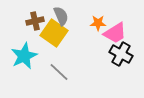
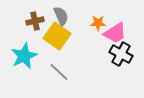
yellow square: moved 3 px right, 3 px down
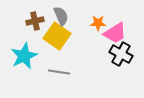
gray line: rotated 35 degrees counterclockwise
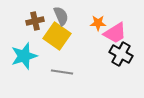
cyan star: rotated 8 degrees clockwise
gray line: moved 3 px right
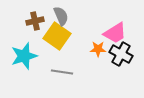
orange star: moved 26 px down
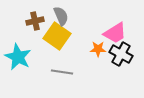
cyan star: moved 6 px left, 1 px down; rotated 28 degrees counterclockwise
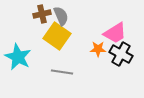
brown cross: moved 7 px right, 7 px up
